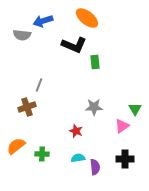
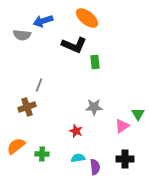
green triangle: moved 3 px right, 5 px down
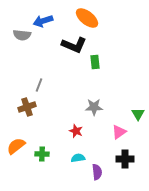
pink triangle: moved 3 px left, 6 px down
purple semicircle: moved 2 px right, 5 px down
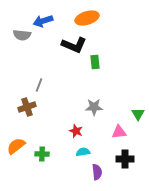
orange ellipse: rotated 55 degrees counterclockwise
pink triangle: rotated 28 degrees clockwise
cyan semicircle: moved 5 px right, 6 px up
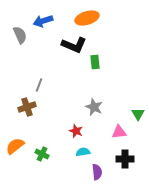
gray semicircle: moved 2 px left; rotated 120 degrees counterclockwise
gray star: rotated 24 degrees clockwise
orange semicircle: moved 1 px left
green cross: rotated 24 degrees clockwise
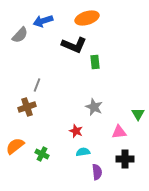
gray semicircle: rotated 66 degrees clockwise
gray line: moved 2 px left
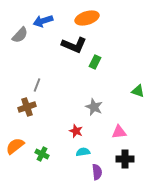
green rectangle: rotated 32 degrees clockwise
green triangle: moved 23 px up; rotated 40 degrees counterclockwise
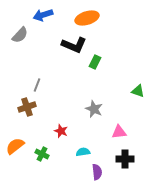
blue arrow: moved 6 px up
gray star: moved 2 px down
red star: moved 15 px left
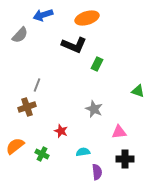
green rectangle: moved 2 px right, 2 px down
